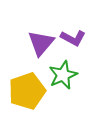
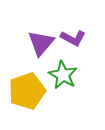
green star: rotated 20 degrees counterclockwise
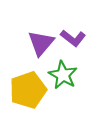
purple L-shape: rotated 10 degrees clockwise
yellow pentagon: moved 1 px right, 1 px up
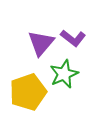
green star: moved 1 px right, 1 px up; rotated 20 degrees clockwise
yellow pentagon: moved 2 px down
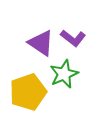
purple triangle: rotated 36 degrees counterclockwise
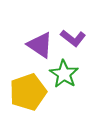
purple triangle: moved 1 px left, 2 px down
green star: rotated 16 degrees counterclockwise
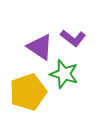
purple triangle: moved 2 px down
green star: rotated 16 degrees counterclockwise
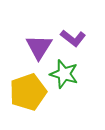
purple triangle: moved 1 px left; rotated 28 degrees clockwise
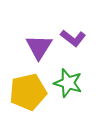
green star: moved 4 px right, 9 px down
yellow pentagon: rotated 6 degrees clockwise
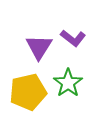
green star: rotated 20 degrees clockwise
